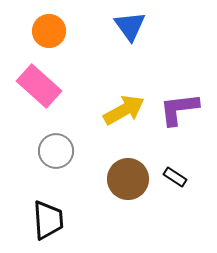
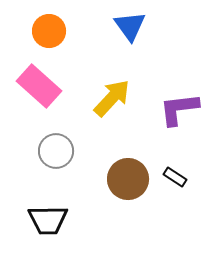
yellow arrow: moved 12 px left, 12 px up; rotated 18 degrees counterclockwise
black trapezoid: rotated 93 degrees clockwise
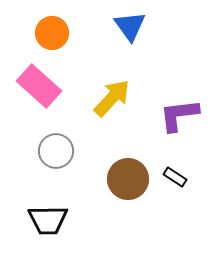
orange circle: moved 3 px right, 2 px down
purple L-shape: moved 6 px down
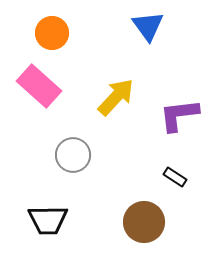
blue triangle: moved 18 px right
yellow arrow: moved 4 px right, 1 px up
gray circle: moved 17 px right, 4 px down
brown circle: moved 16 px right, 43 px down
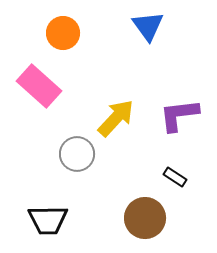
orange circle: moved 11 px right
yellow arrow: moved 21 px down
gray circle: moved 4 px right, 1 px up
brown circle: moved 1 px right, 4 px up
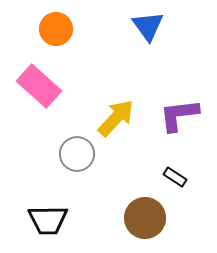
orange circle: moved 7 px left, 4 px up
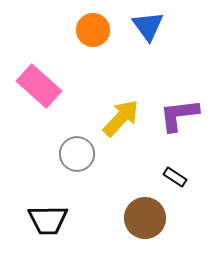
orange circle: moved 37 px right, 1 px down
yellow arrow: moved 5 px right
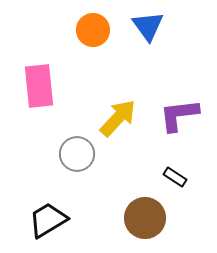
pink rectangle: rotated 42 degrees clockwise
yellow arrow: moved 3 px left
black trapezoid: rotated 150 degrees clockwise
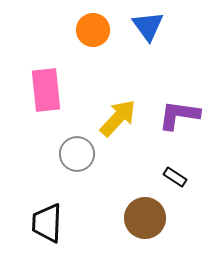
pink rectangle: moved 7 px right, 4 px down
purple L-shape: rotated 15 degrees clockwise
black trapezoid: moved 1 px left, 3 px down; rotated 57 degrees counterclockwise
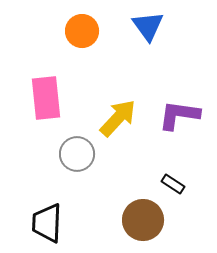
orange circle: moved 11 px left, 1 px down
pink rectangle: moved 8 px down
black rectangle: moved 2 px left, 7 px down
brown circle: moved 2 px left, 2 px down
